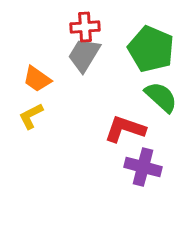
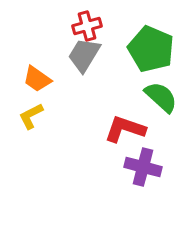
red cross: moved 2 px right, 1 px up; rotated 12 degrees counterclockwise
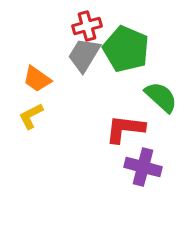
green pentagon: moved 25 px left
red L-shape: rotated 12 degrees counterclockwise
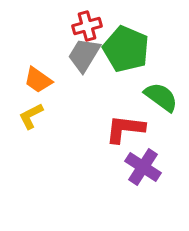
orange trapezoid: moved 1 px right, 1 px down
green semicircle: rotated 6 degrees counterclockwise
purple cross: rotated 18 degrees clockwise
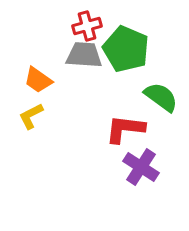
gray trapezoid: rotated 63 degrees clockwise
purple cross: moved 2 px left
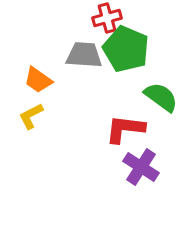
red cross: moved 20 px right, 8 px up
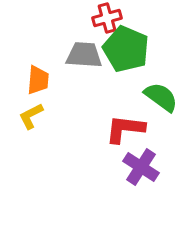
orange trapezoid: rotated 120 degrees counterclockwise
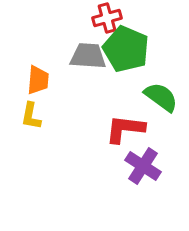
gray trapezoid: moved 4 px right, 1 px down
yellow L-shape: rotated 52 degrees counterclockwise
purple cross: moved 2 px right, 1 px up
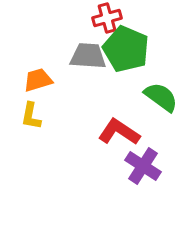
orange trapezoid: rotated 112 degrees counterclockwise
red L-shape: moved 6 px left, 3 px down; rotated 27 degrees clockwise
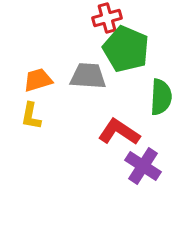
gray trapezoid: moved 20 px down
green semicircle: rotated 57 degrees clockwise
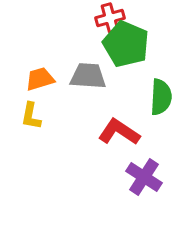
red cross: moved 3 px right
green pentagon: moved 5 px up
orange trapezoid: moved 2 px right, 1 px up
purple cross: moved 1 px right, 11 px down
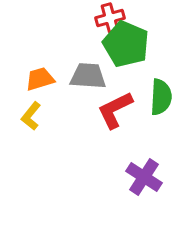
yellow L-shape: rotated 28 degrees clockwise
red L-shape: moved 4 px left, 22 px up; rotated 60 degrees counterclockwise
